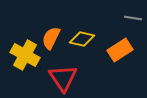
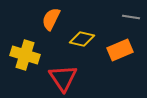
gray line: moved 2 px left, 1 px up
orange semicircle: moved 19 px up
orange rectangle: rotated 10 degrees clockwise
yellow cross: rotated 12 degrees counterclockwise
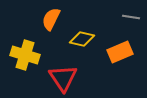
orange rectangle: moved 2 px down
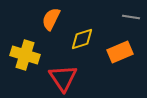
yellow diamond: rotated 30 degrees counterclockwise
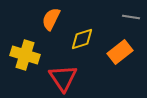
orange rectangle: rotated 15 degrees counterclockwise
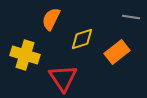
orange rectangle: moved 3 px left
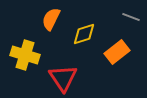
gray line: rotated 12 degrees clockwise
yellow diamond: moved 2 px right, 5 px up
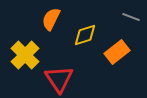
yellow diamond: moved 1 px right, 1 px down
yellow cross: rotated 28 degrees clockwise
red triangle: moved 4 px left, 1 px down
